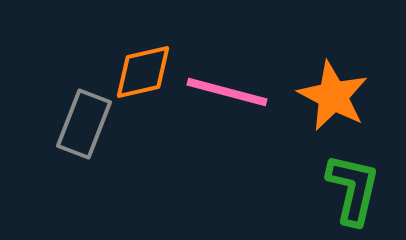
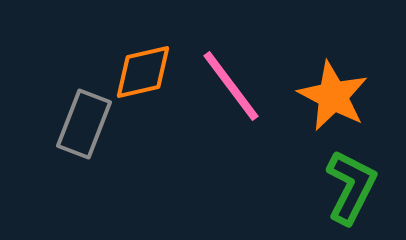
pink line: moved 4 px right, 6 px up; rotated 38 degrees clockwise
green L-shape: moved 2 px left, 2 px up; rotated 14 degrees clockwise
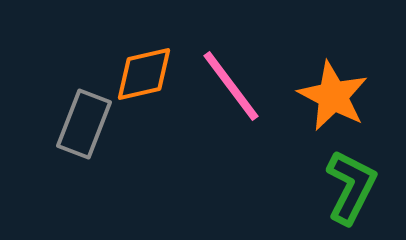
orange diamond: moved 1 px right, 2 px down
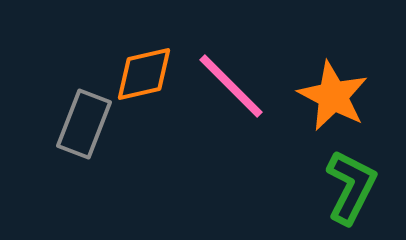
pink line: rotated 8 degrees counterclockwise
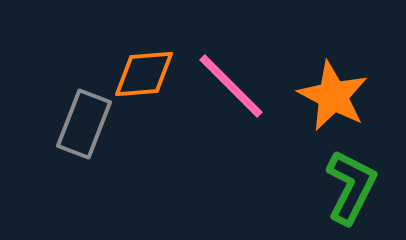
orange diamond: rotated 8 degrees clockwise
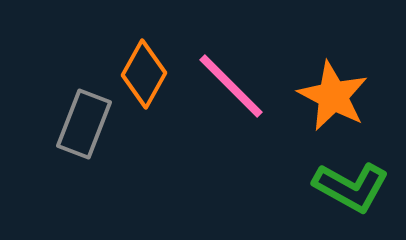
orange diamond: rotated 56 degrees counterclockwise
green L-shape: rotated 92 degrees clockwise
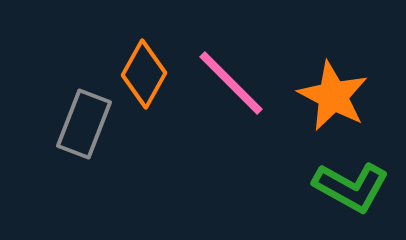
pink line: moved 3 px up
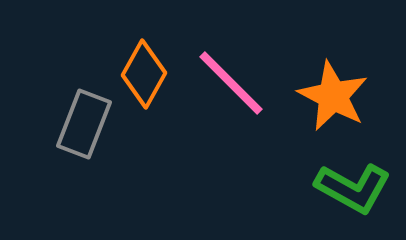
green L-shape: moved 2 px right, 1 px down
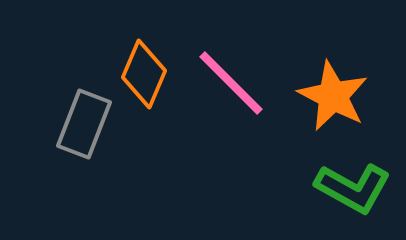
orange diamond: rotated 6 degrees counterclockwise
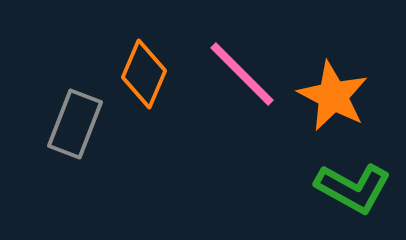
pink line: moved 11 px right, 9 px up
gray rectangle: moved 9 px left
